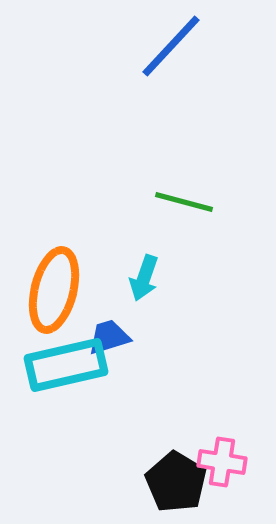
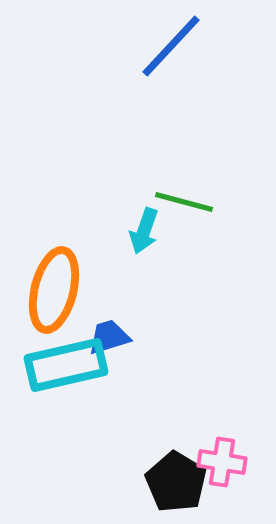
cyan arrow: moved 47 px up
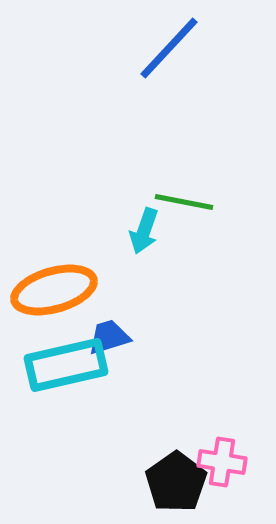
blue line: moved 2 px left, 2 px down
green line: rotated 4 degrees counterclockwise
orange ellipse: rotated 60 degrees clockwise
black pentagon: rotated 6 degrees clockwise
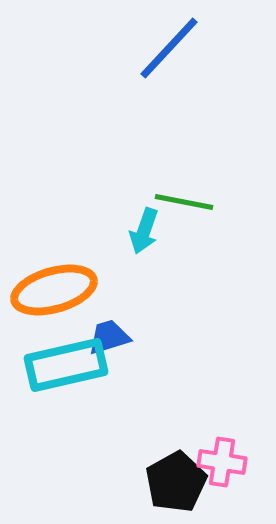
black pentagon: rotated 6 degrees clockwise
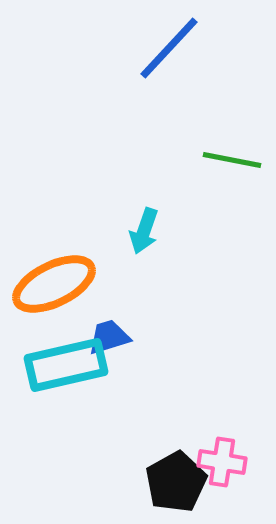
green line: moved 48 px right, 42 px up
orange ellipse: moved 6 px up; rotated 10 degrees counterclockwise
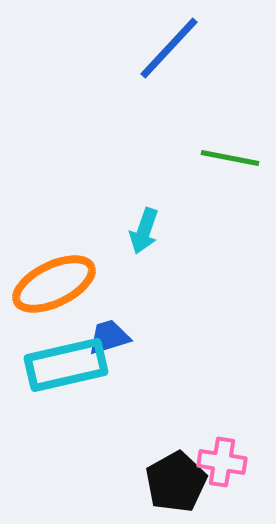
green line: moved 2 px left, 2 px up
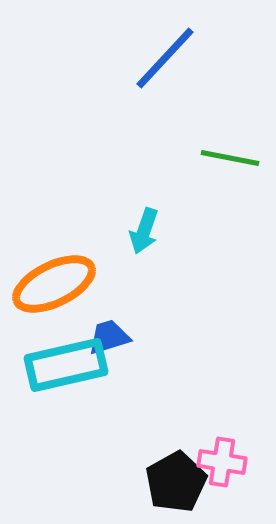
blue line: moved 4 px left, 10 px down
